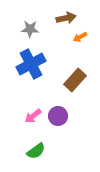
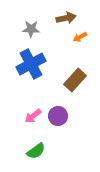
gray star: moved 1 px right
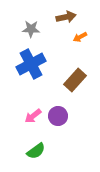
brown arrow: moved 1 px up
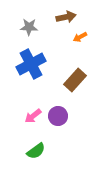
gray star: moved 2 px left, 2 px up
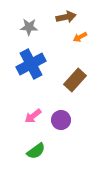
purple circle: moved 3 px right, 4 px down
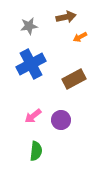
gray star: moved 1 px up; rotated 12 degrees counterclockwise
brown rectangle: moved 1 px left, 1 px up; rotated 20 degrees clockwise
green semicircle: rotated 48 degrees counterclockwise
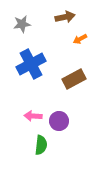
brown arrow: moved 1 px left
gray star: moved 7 px left, 2 px up
orange arrow: moved 2 px down
pink arrow: rotated 42 degrees clockwise
purple circle: moved 2 px left, 1 px down
green semicircle: moved 5 px right, 6 px up
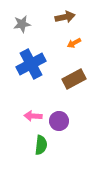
orange arrow: moved 6 px left, 4 px down
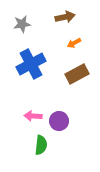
brown rectangle: moved 3 px right, 5 px up
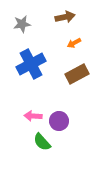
green semicircle: moved 1 px right, 3 px up; rotated 132 degrees clockwise
